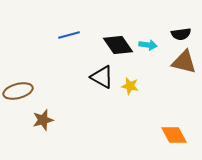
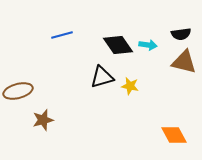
blue line: moved 7 px left
black triangle: rotated 45 degrees counterclockwise
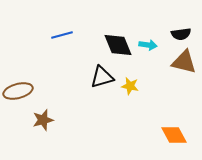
black diamond: rotated 12 degrees clockwise
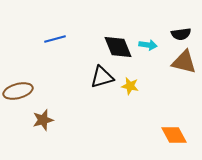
blue line: moved 7 px left, 4 px down
black diamond: moved 2 px down
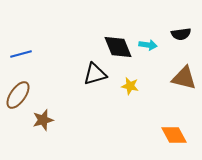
blue line: moved 34 px left, 15 px down
brown triangle: moved 16 px down
black triangle: moved 7 px left, 3 px up
brown ellipse: moved 4 px down; rotated 40 degrees counterclockwise
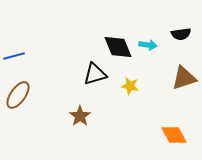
blue line: moved 7 px left, 2 px down
brown triangle: rotated 32 degrees counterclockwise
brown star: moved 37 px right, 4 px up; rotated 20 degrees counterclockwise
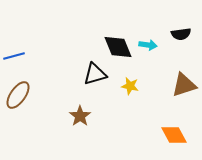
brown triangle: moved 7 px down
